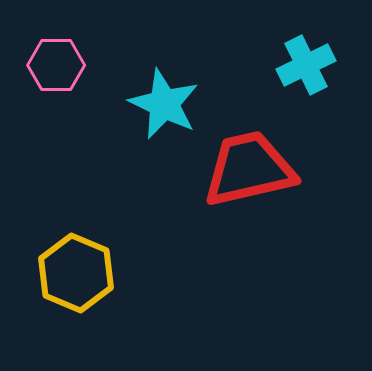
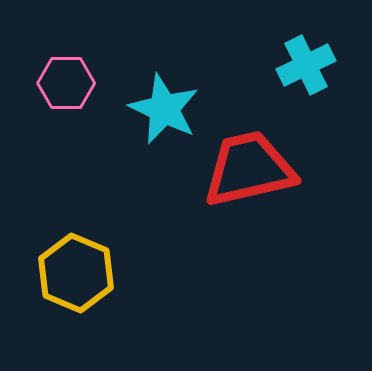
pink hexagon: moved 10 px right, 18 px down
cyan star: moved 5 px down
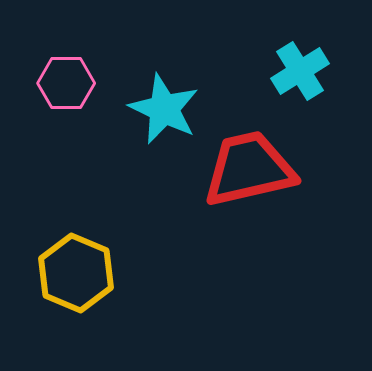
cyan cross: moved 6 px left, 6 px down; rotated 6 degrees counterclockwise
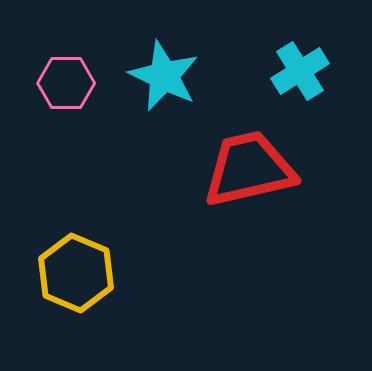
cyan star: moved 33 px up
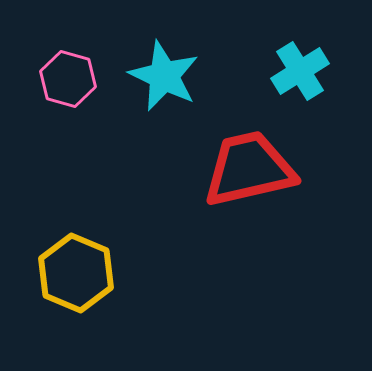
pink hexagon: moved 2 px right, 4 px up; rotated 16 degrees clockwise
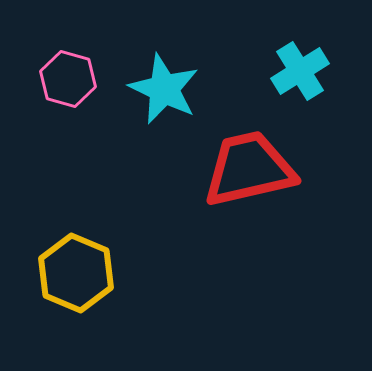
cyan star: moved 13 px down
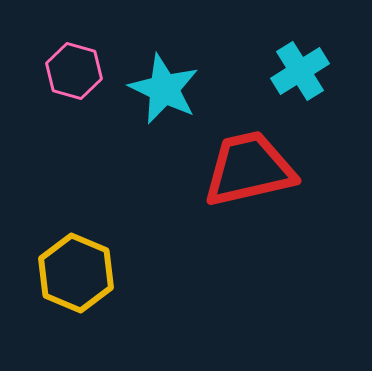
pink hexagon: moved 6 px right, 8 px up
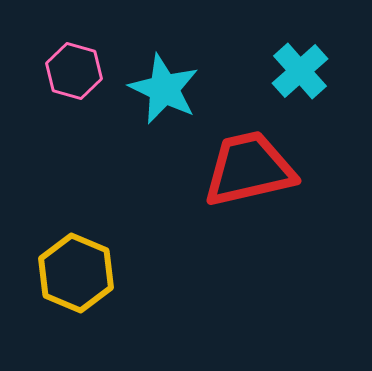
cyan cross: rotated 10 degrees counterclockwise
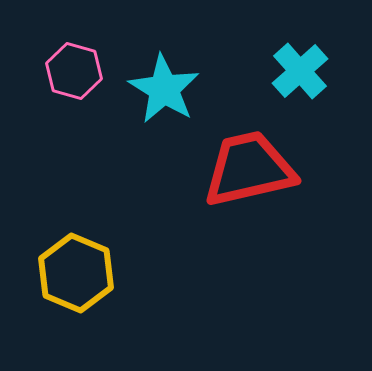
cyan star: rotated 6 degrees clockwise
